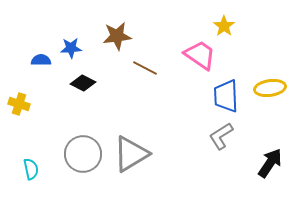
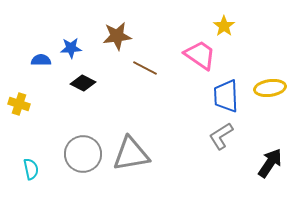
gray triangle: rotated 21 degrees clockwise
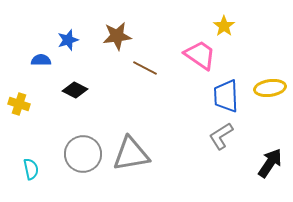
blue star: moved 3 px left, 8 px up; rotated 15 degrees counterclockwise
black diamond: moved 8 px left, 7 px down
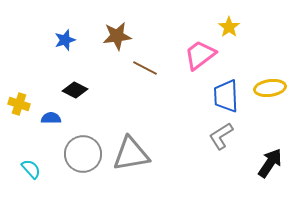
yellow star: moved 5 px right, 1 px down
blue star: moved 3 px left
pink trapezoid: rotated 72 degrees counterclockwise
blue semicircle: moved 10 px right, 58 px down
cyan semicircle: rotated 30 degrees counterclockwise
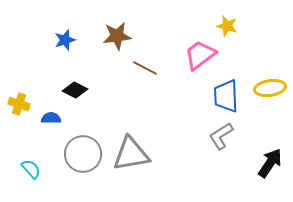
yellow star: moved 2 px left, 1 px up; rotated 20 degrees counterclockwise
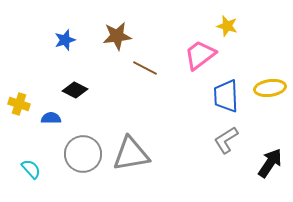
gray L-shape: moved 5 px right, 4 px down
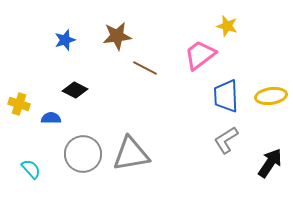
yellow ellipse: moved 1 px right, 8 px down
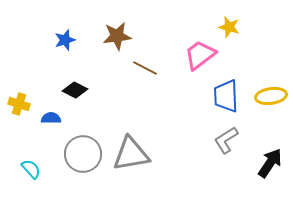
yellow star: moved 2 px right, 1 px down
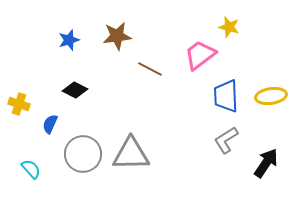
blue star: moved 4 px right
brown line: moved 5 px right, 1 px down
blue semicircle: moved 1 px left, 6 px down; rotated 66 degrees counterclockwise
gray triangle: rotated 9 degrees clockwise
black arrow: moved 4 px left
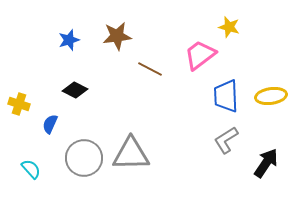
gray circle: moved 1 px right, 4 px down
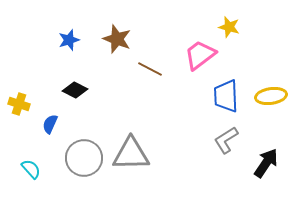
brown star: moved 3 px down; rotated 28 degrees clockwise
